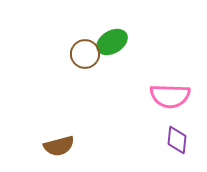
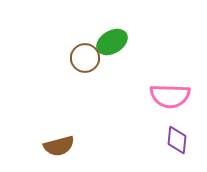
brown circle: moved 4 px down
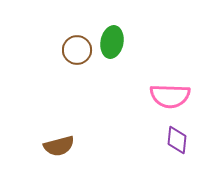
green ellipse: rotated 48 degrees counterclockwise
brown circle: moved 8 px left, 8 px up
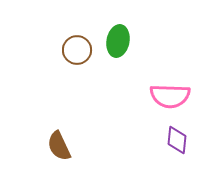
green ellipse: moved 6 px right, 1 px up
brown semicircle: rotated 80 degrees clockwise
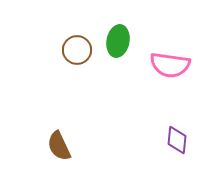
pink semicircle: moved 31 px up; rotated 6 degrees clockwise
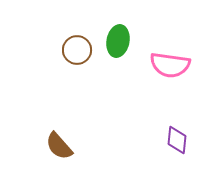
brown semicircle: rotated 16 degrees counterclockwise
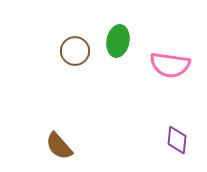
brown circle: moved 2 px left, 1 px down
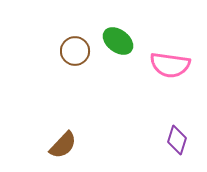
green ellipse: rotated 64 degrees counterclockwise
purple diamond: rotated 12 degrees clockwise
brown semicircle: moved 4 px right, 1 px up; rotated 96 degrees counterclockwise
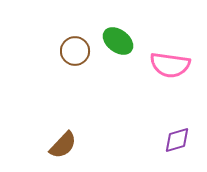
purple diamond: rotated 56 degrees clockwise
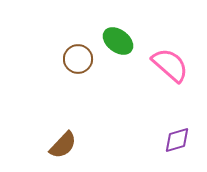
brown circle: moved 3 px right, 8 px down
pink semicircle: rotated 147 degrees counterclockwise
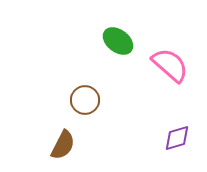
brown circle: moved 7 px right, 41 px down
purple diamond: moved 2 px up
brown semicircle: rotated 16 degrees counterclockwise
